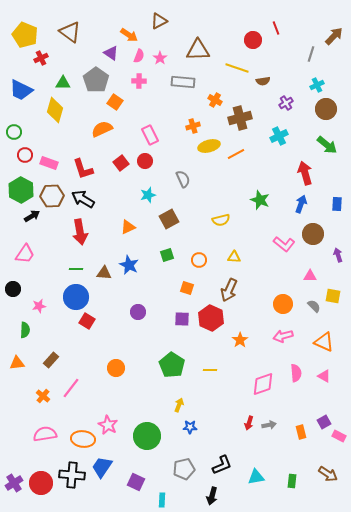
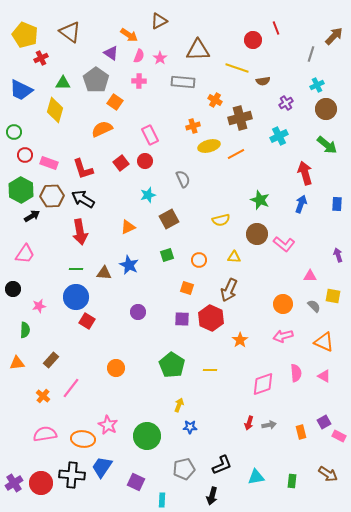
brown circle at (313, 234): moved 56 px left
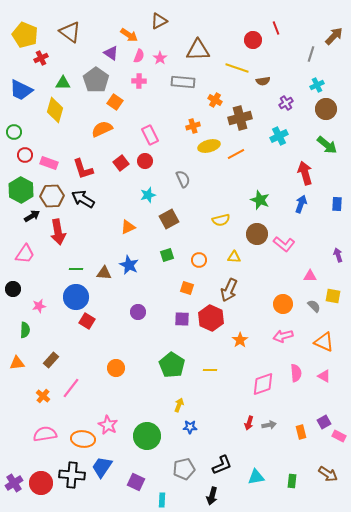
red arrow at (80, 232): moved 22 px left
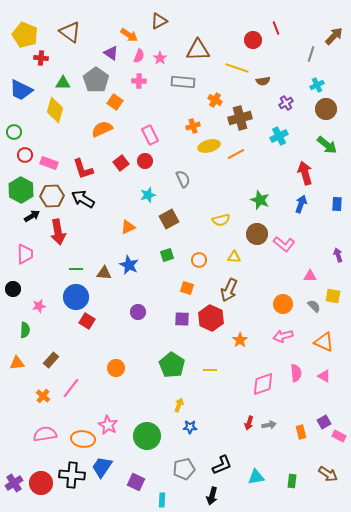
red cross at (41, 58): rotated 32 degrees clockwise
pink trapezoid at (25, 254): rotated 35 degrees counterclockwise
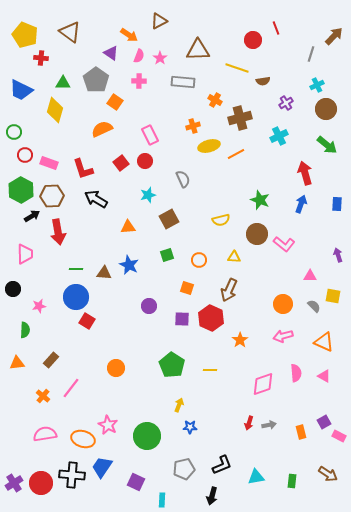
black arrow at (83, 199): moved 13 px right
orange triangle at (128, 227): rotated 21 degrees clockwise
purple circle at (138, 312): moved 11 px right, 6 px up
orange ellipse at (83, 439): rotated 10 degrees clockwise
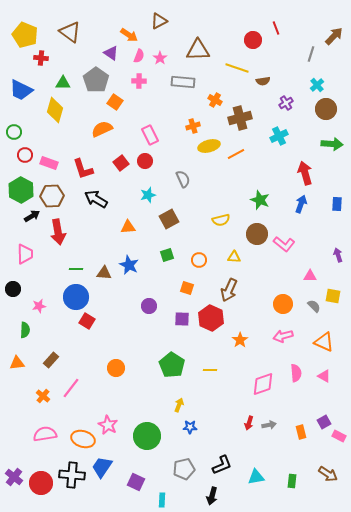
cyan cross at (317, 85): rotated 16 degrees counterclockwise
green arrow at (327, 145): moved 5 px right, 1 px up; rotated 35 degrees counterclockwise
purple cross at (14, 483): moved 6 px up; rotated 18 degrees counterclockwise
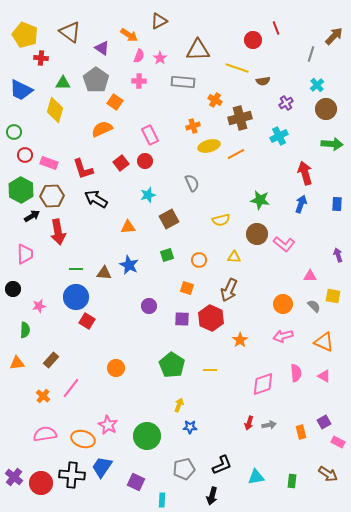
purple triangle at (111, 53): moved 9 px left, 5 px up
gray semicircle at (183, 179): moved 9 px right, 4 px down
green star at (260, 200): rotated 12 degrees counterclockwise
pink rectangle at (339, 436): moved 1 px left, 6 px down
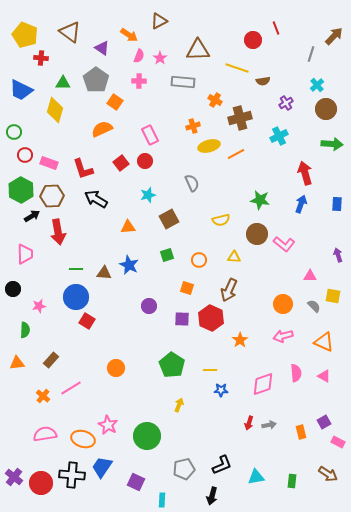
pink line at (71, 388): rotated 20 degrees clockwise
blue star at (190, 427): moved 31 px right, 37 px up
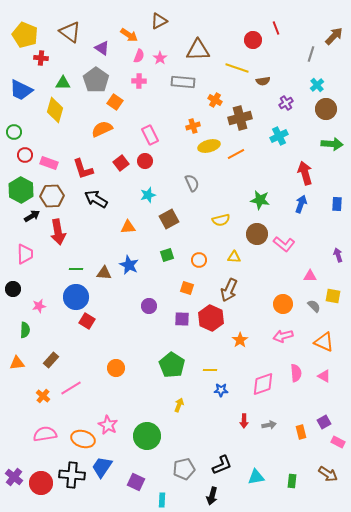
red arrow at (249, 423): moved 5 px left, 2 px up; rotated 16 degrees counterclockwise
